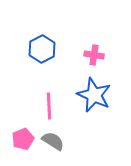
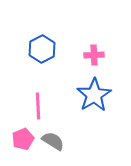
pink cross: rotated 12 degrees counterclockwise
blue star: rotated 16 degrees clockwise
pink line: moved 11 px left
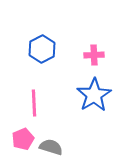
pink line: moved 4 px left, 3 px up
gray semicircle: moved 2 px left, 6 px down; rotated 15 degrees counterclockwise
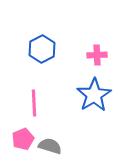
pink cross: moved 3 px right
gray semicircle: moved 1 px left, 1 px up
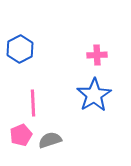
blue hexagon: moved 22 px left
pink line: moved 1 px left
pink pentagon: moved 2 px left, 4 px up
gray semicircle: moved 6 px up; rotated 35 degrees counterclockwise
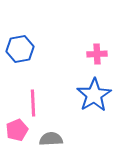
blue hexagon: rotated 16 degrees clockwise
pink cross: moved 1 px up
pink pentagon: moved 4 px left, 5 px up
gray semicircle: moved 1 px right, 1 px up; rotated 15 degrees clockwise
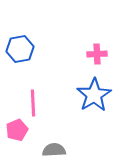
gray semicircle: moved 3 px right, 11 px down
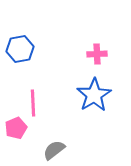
pink pentagon: moved 1 px left, 2 px up
gray semicircle: rotated 35 degrees counterclockwise
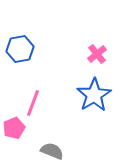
pink cross: rotated 36 degrees counterclockwise
pink line: rotated 24 degrees clockwise
pink pentagon: moved 2 px left
gray semicircle: moved 2 px left, 1 px down; rotated 60 degrees clockwise
